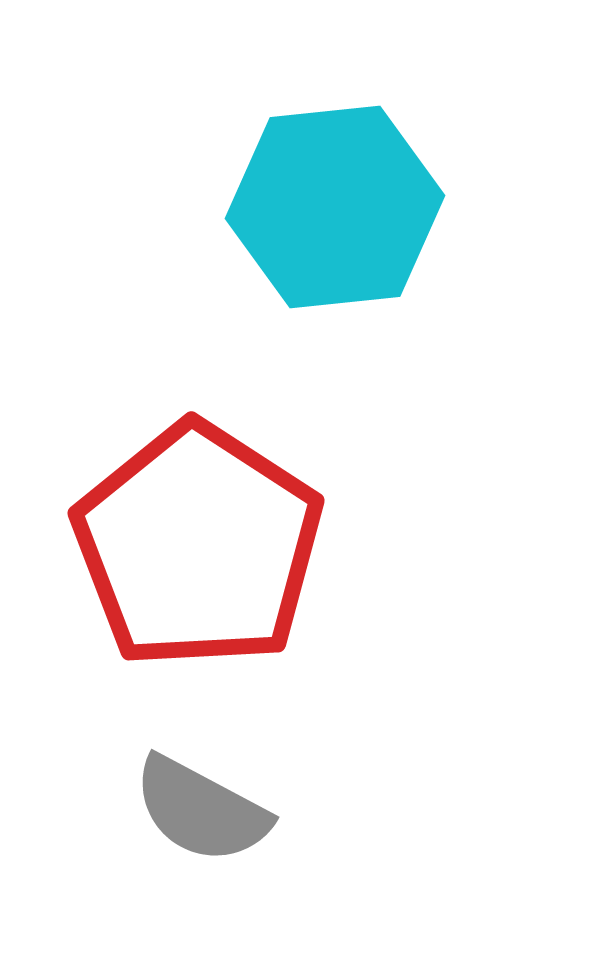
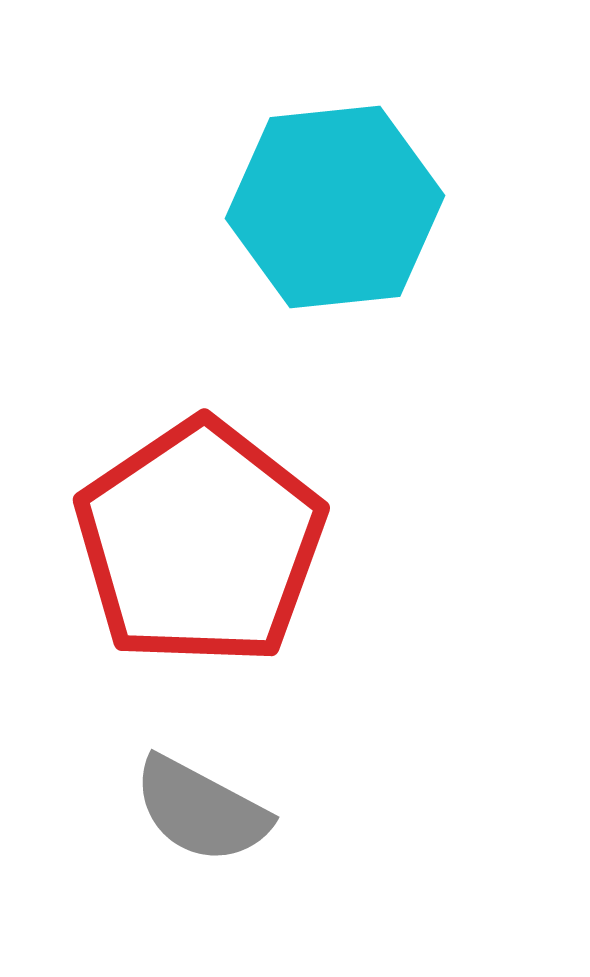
red pentagon: moved 2 px right, 3 px up; rotated 5 degrees clockwise
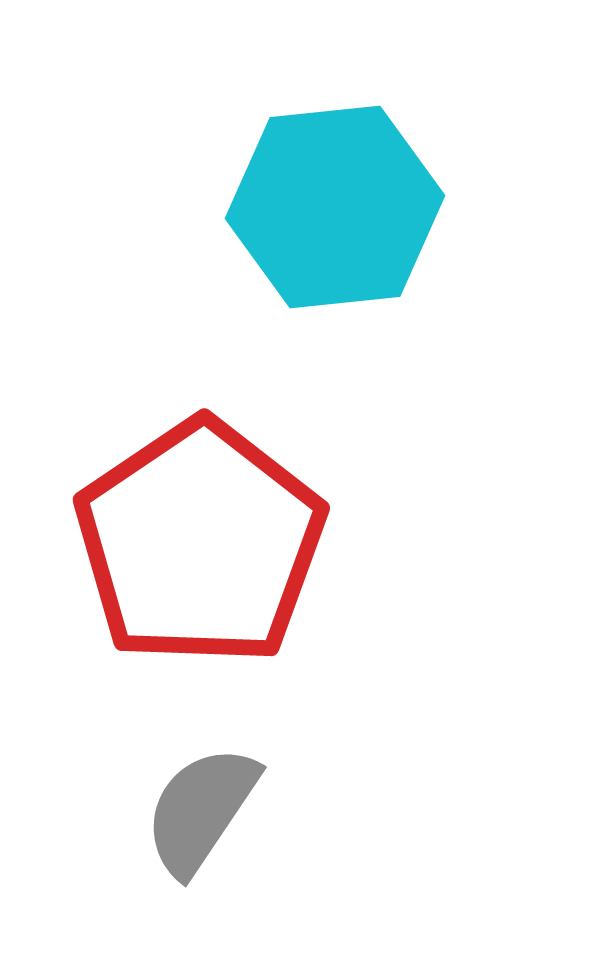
gray semicircle: rotated 96 degrees clockwise
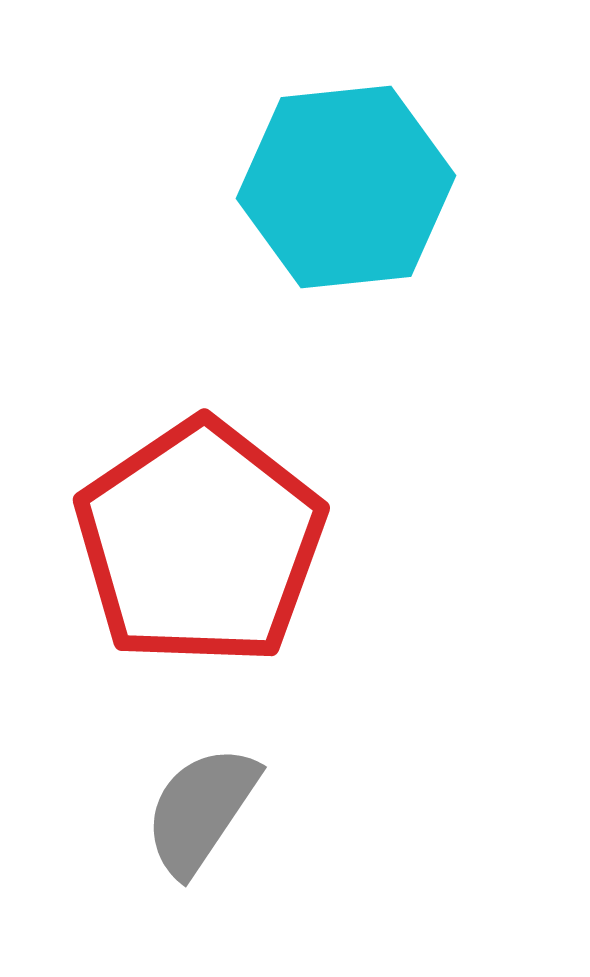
cyan hexagon: moved 11 px right, 20 px up
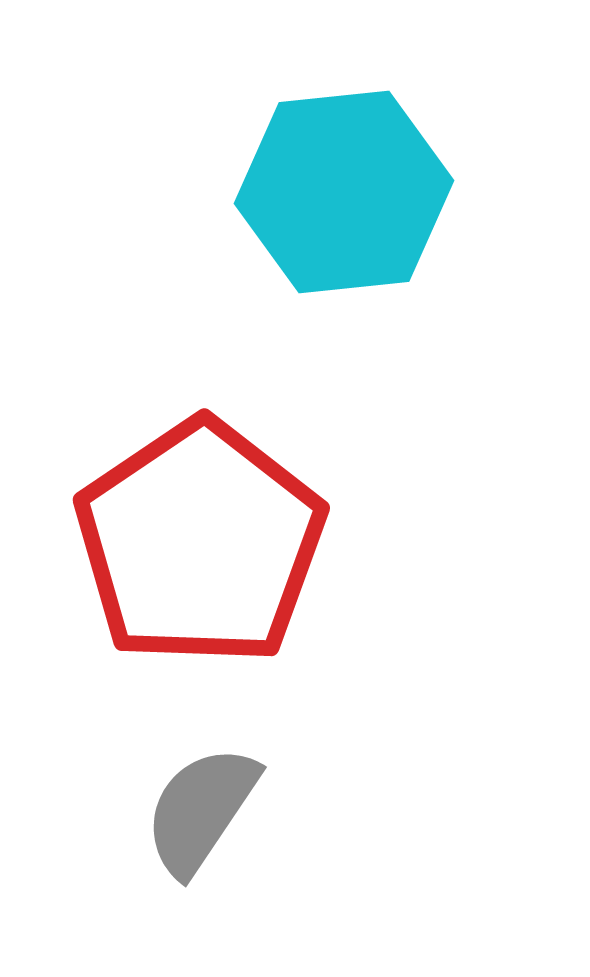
cyan hexagon: moved 2 px left, 5 px down
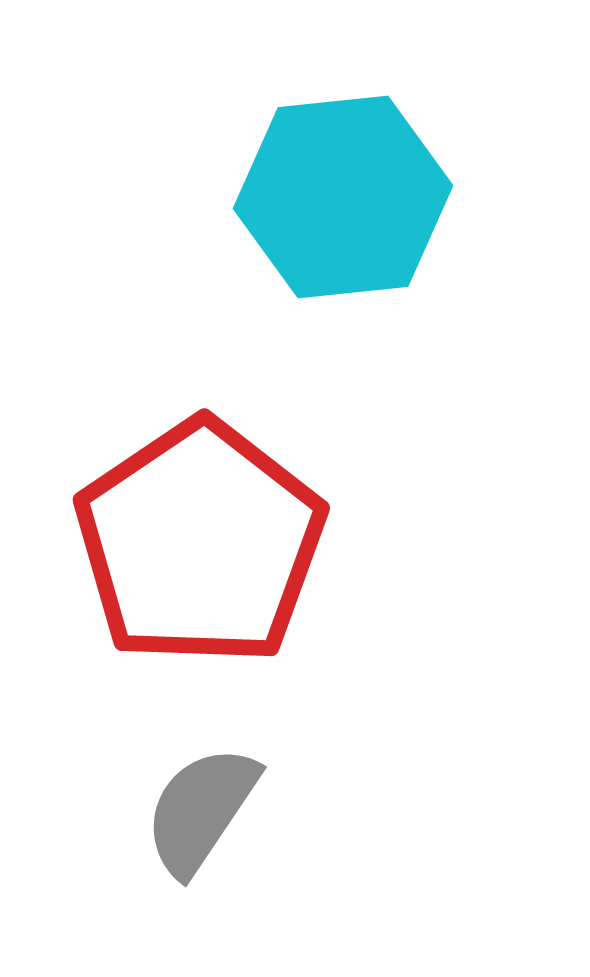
cyan hexagon: moved 1 px left, 5 px down
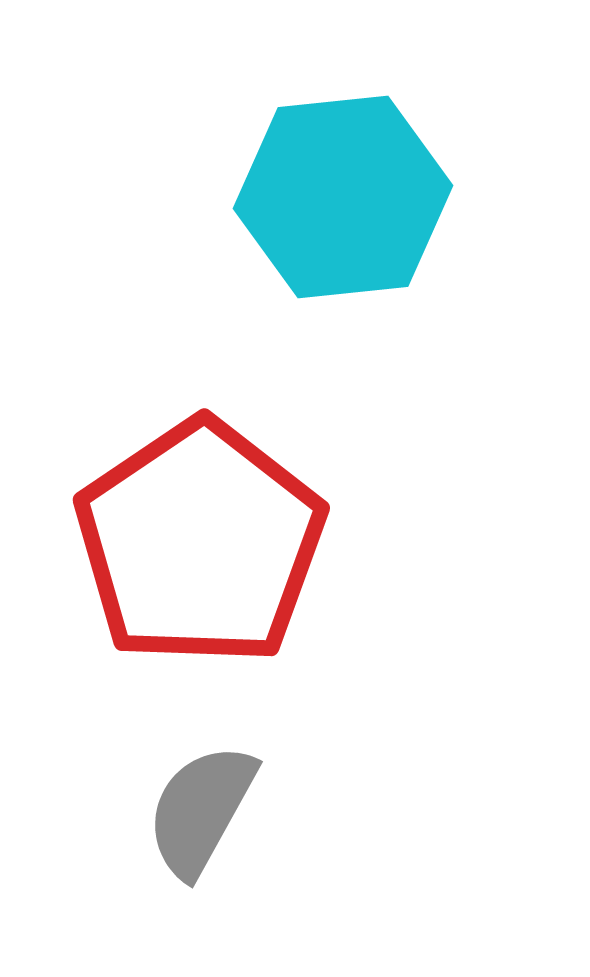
gray semicircle: rotated 5 degrees counterclockwise
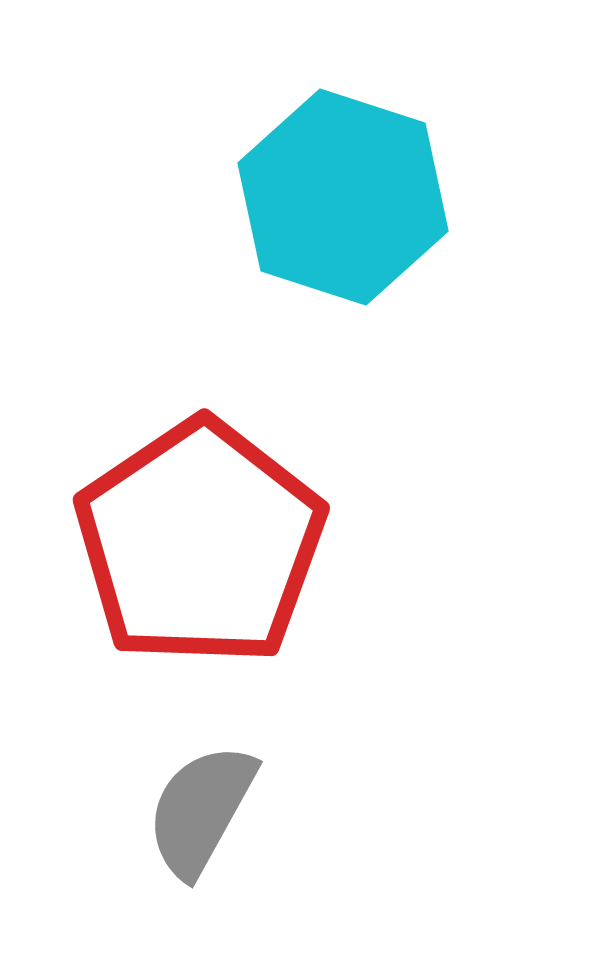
cyan hexagon: rotated 24 degrees clockwise
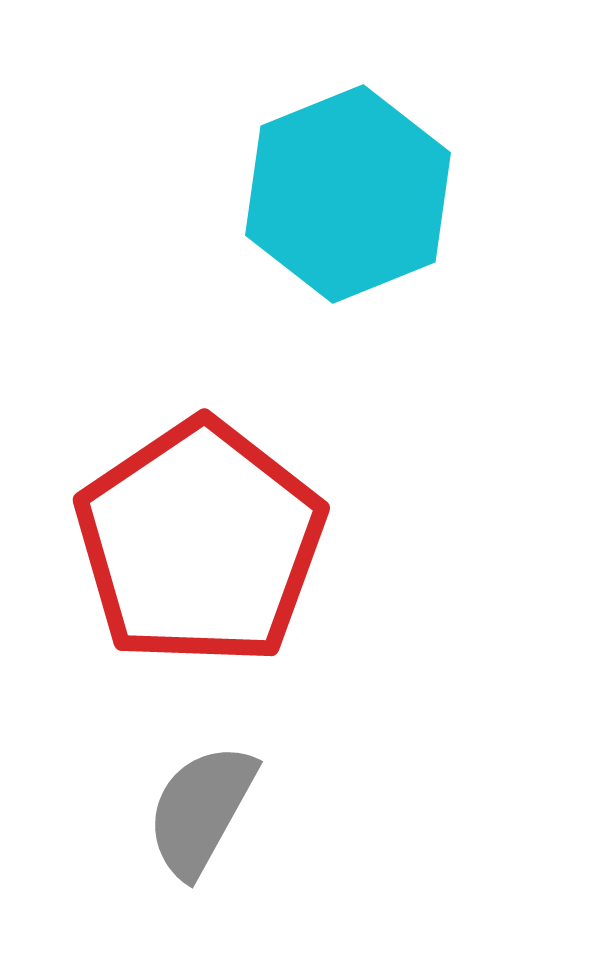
cyan hexagon: moved 5 px right, 3 px up; rotated 20 degrees clockwise
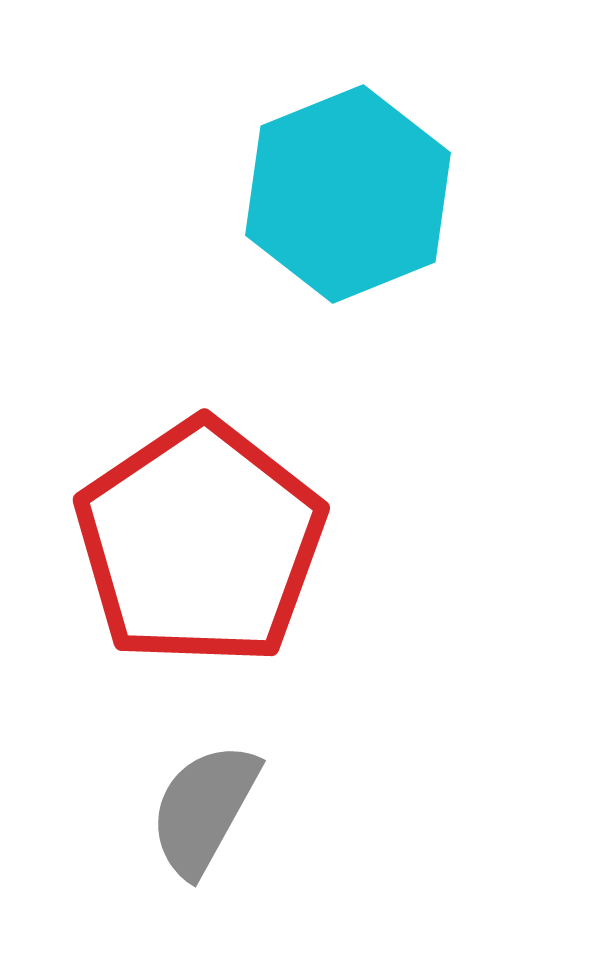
gray semicircle: moved 3 px right, 1 px up
